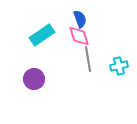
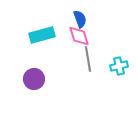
cyan rectangle: rotated 20 degrees clockwise
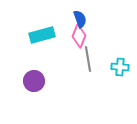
pink diamond: rotated 40 degrees clockwise
cyan cross: moved 1 px right, 1 px down; rotated 18 degrees clockwise
purple circle: moved 2 px down
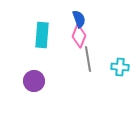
blue semicircle: moved 1 px left
cyan rectangle: rotated 70 degrees counterclockwise
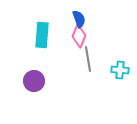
cyan cross: moved 3 px down
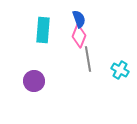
cyan rectangle: moved 1 px right, 5 px up
cyan cross: rotated 24 degrees clockwise
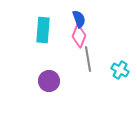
purple circle: moved 15 px right
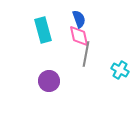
cyan rectangle: rotated 20 degrees counterclockwise
pink diamond: rotated 35 degrees counterclockwise
gray line: moved 2 px left, 5 px up; rotated 20 degrees clockwise
